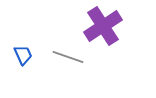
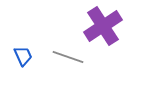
blue trapezoid: moved 1 px down
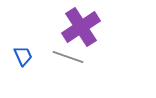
purple cross: moved 22 px left, 1 px down
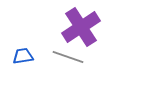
blue trapezoid: rotated 75 degrees counterclockwise
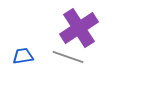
purple cross: moved 2 px left, 1 px down
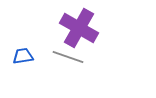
purple cross: rotated 27 degrees counterclockwise
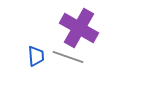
blue trapezoid: moved 13 px right; rotated 95 degrees clockwise
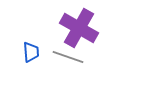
blue trapezoid: moved 5 px left, 4 px up
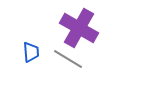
gray line: moved 2 px down; rotated 12 degrees clockwise
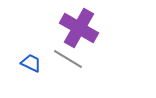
blue trapezoid: moved 11 px down; rotated 60 degrees counterclockwise
